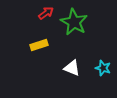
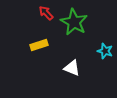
red arrow: rotated 98 degrees counterclockwise
cyan star: moved 2 px right, 17 px up
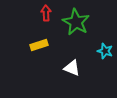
red arrow: rotated 42 degrees clockwise
green star: moved 2 px right
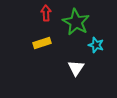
yellow rectangle: moved 3 px right, 2 px up
cyan star: moved 9 px left, 6 px up
white triangle: moved 4 px right; rotated 42 degrees clockwise
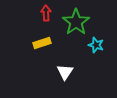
green star: rotated 8 degrees clockwise
white triangle: moved 11 px left, 4 px down
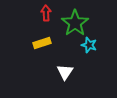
green star: moved 1 px left, 1 px down
cyan star: moved 7 px left
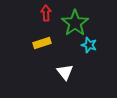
white triangle: rotated 12 degrees counterclockwise
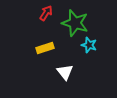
red arrow: rotated 35 degrees clockwise
green star: rotated 20 degrees counterclockwise
yellow rectangle: moved 3 px right, 5 px down
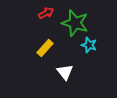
red arrow: rotated 28 degrees clockwise
yellow rectangle: rotated 30 degrees counterclockwise
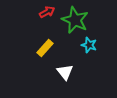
red arrow: moved 1 px right, 1 px up
green star: moved 3 px up; rotated 8 degrees clockwise
